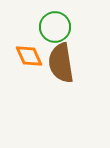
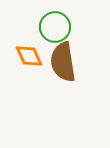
brown semicircle: moved 2 px right, 1 px up
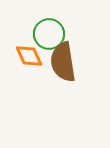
green circle: moved 6 px left, 7 px down
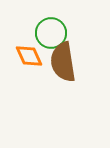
green circle: moved 2 px right, 1 px up
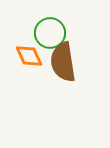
green circle: moved 1 px left
